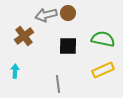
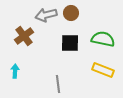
brown circle: moved 3 px right
black square: moved 2 px right, 3 px up
yellow rectangle: rotated 45 degrees clockwise
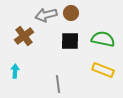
black square: moved 2 px up
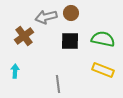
gray arrow: moved 2 px down
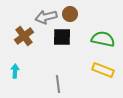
brown circle: moved 1 px left, 1 px down
black square: moved 8 px left, 4 px up
